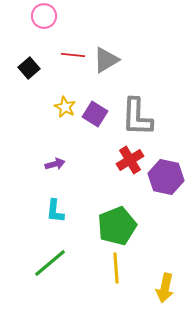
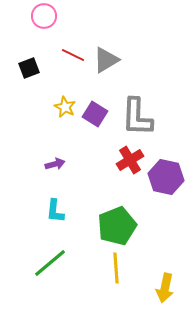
red line: rotated 20 degrees clockwise
black square: rotated 20 degrees clockwise
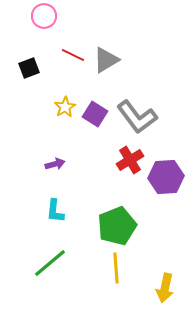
yellow star: rotated 15 degrees clockwise
gray L-shape: rotated 39 degrees counterclockwise
purple hexagon: rotated 16 degrees counterclockwise
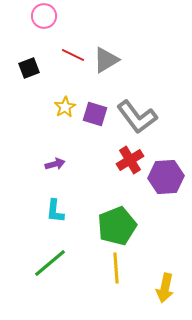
purple square: rotated 15 degrees counterclockwise
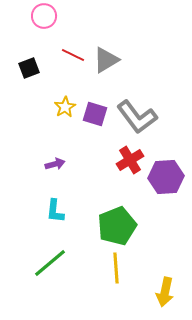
yellow arrow: moved 4 px down
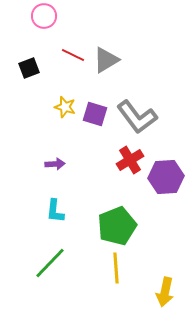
yellow star: rotated 25 degrees counterclockwise
purple arrow: rotated 12 degrees clockwise
green line: rotated 6 degrees counterclockwise
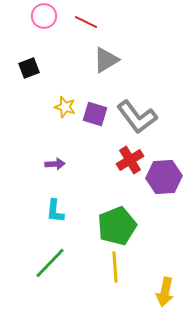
red line: moved 13 px right, 33 px up
purple hexagon: moved 2 px left
yellow line: moved 1 px left, 1 px up
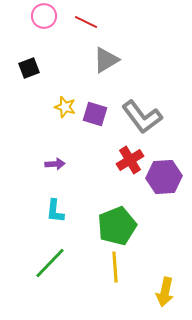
gray L-shape: moved 5 px right
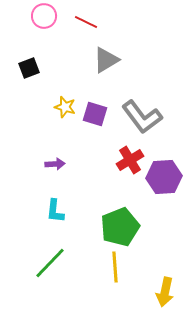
green pentagon: moved 3 px right, 1 px down
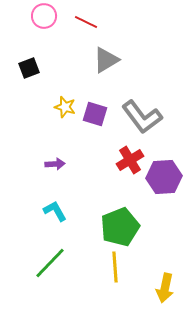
cyan L-shape: rotated 145 degrees clockwise
yellow arrow: moved 4 px up
